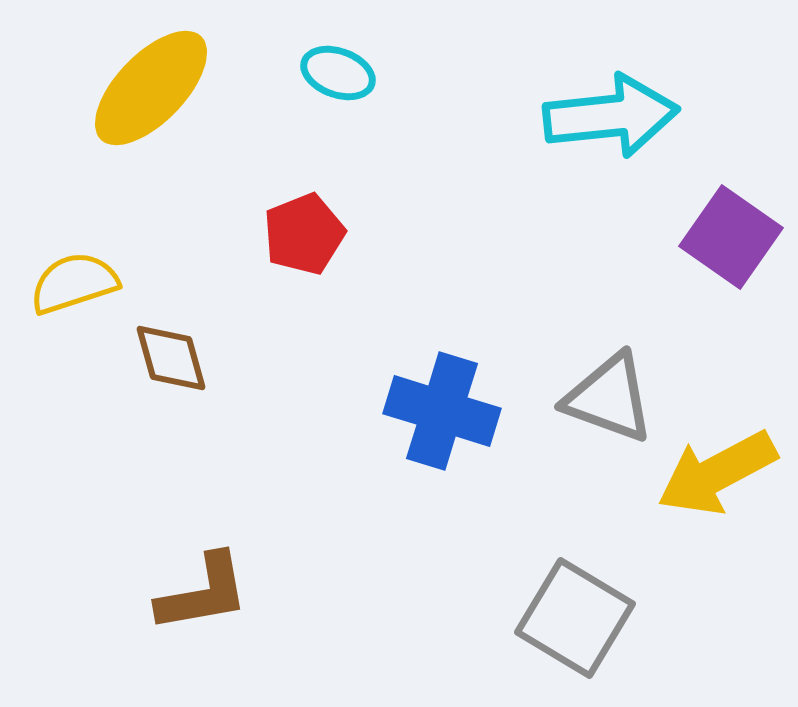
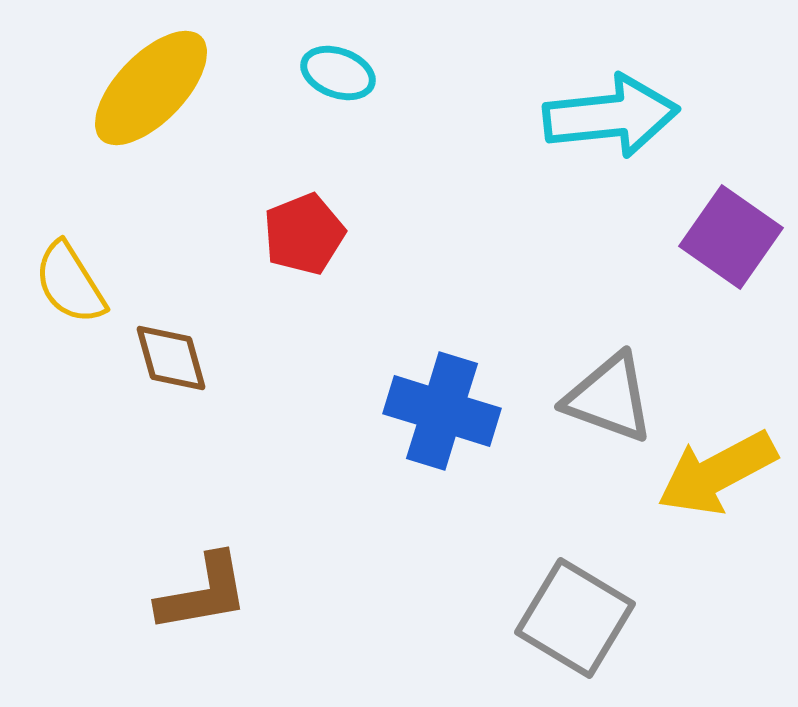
yellow semicircle: moved 4 px left; rotated 104 degrees counterclockwise
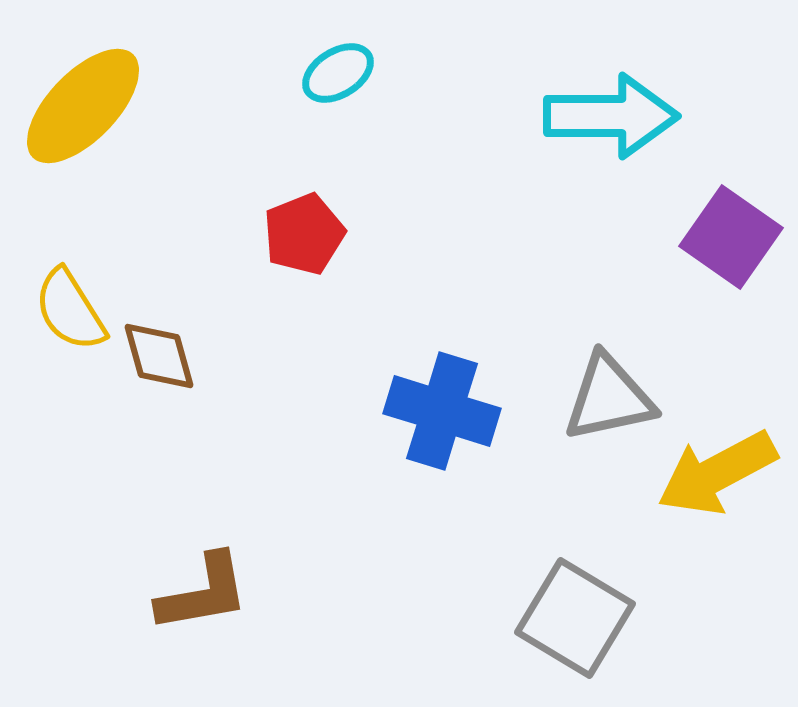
cyan ellipse: rotated 52 degrees counterclockwise
yellow ellipse: moved 68 px left, 18 px down
cyan arrow: rotated 6 degrees clockwise
yellow semicircle: moved 27 px down
brown diamond: moved 12 px left, 2 px up
gray triangle: rotated 32 degrees counterclockwise
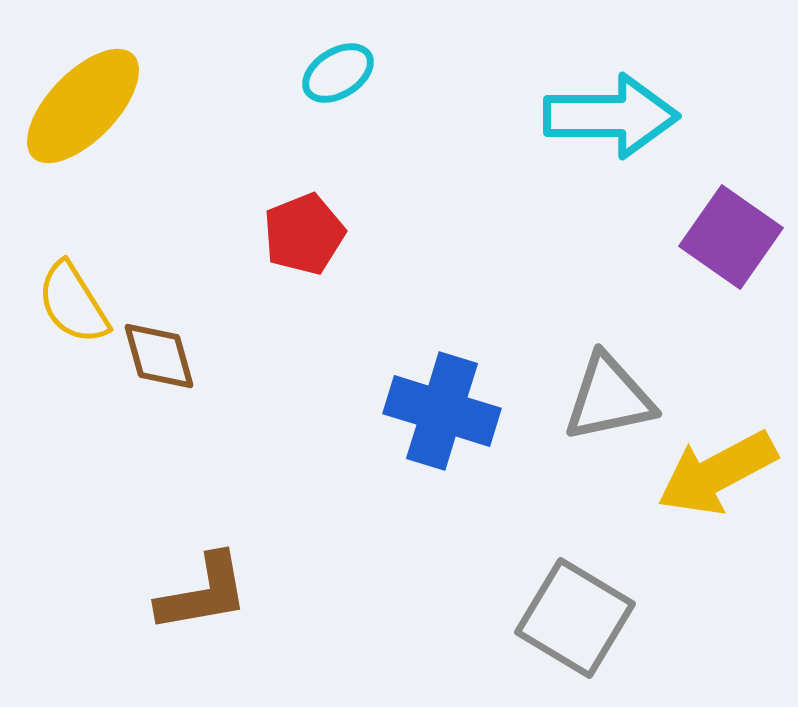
yellow semicircle: moved 3 px right, 7 px up
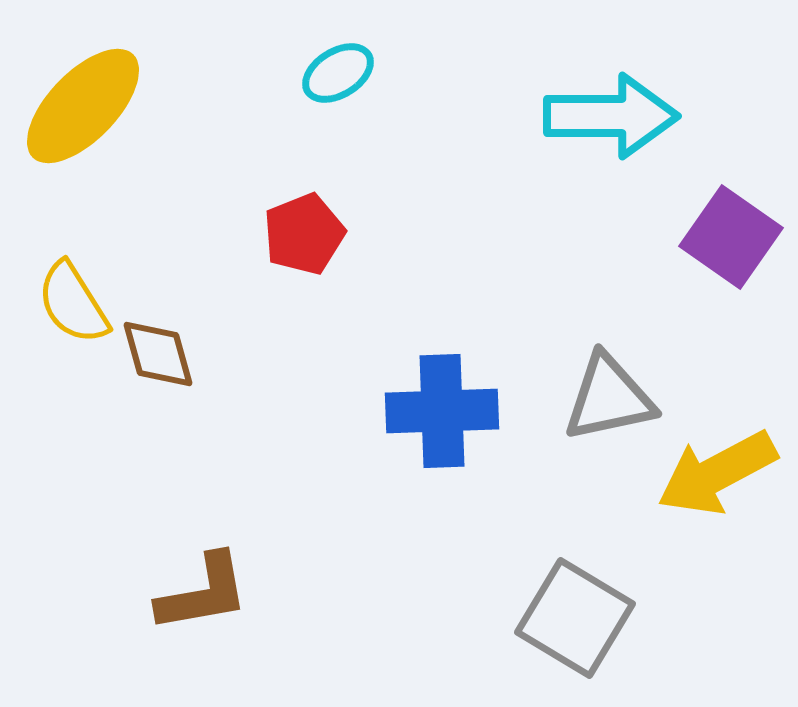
brown diamond: moved 1 px left, 2 px up
blue cross: rotated 19 degrees counterclockwise
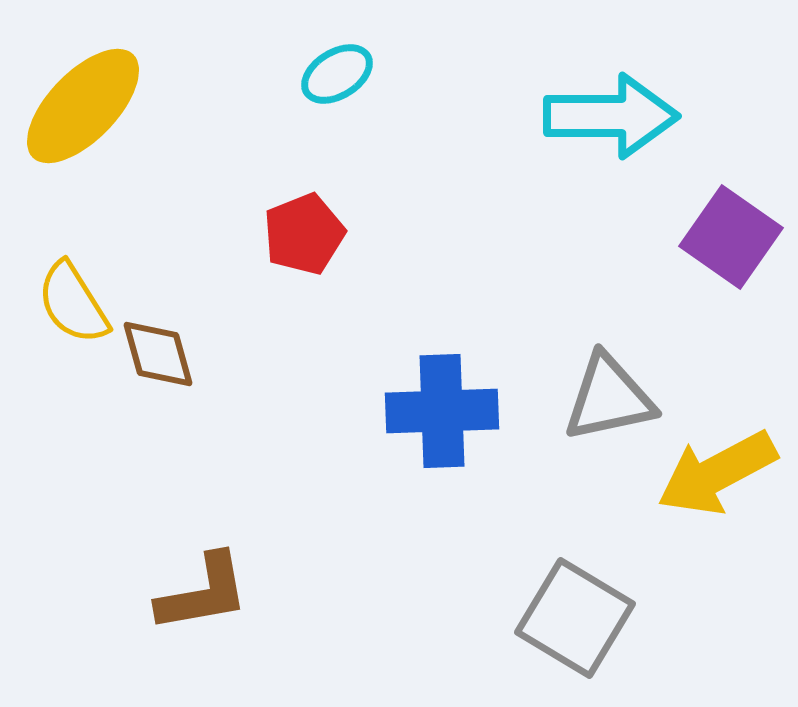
cyan ellipse: moved 1 px left, 1 px down
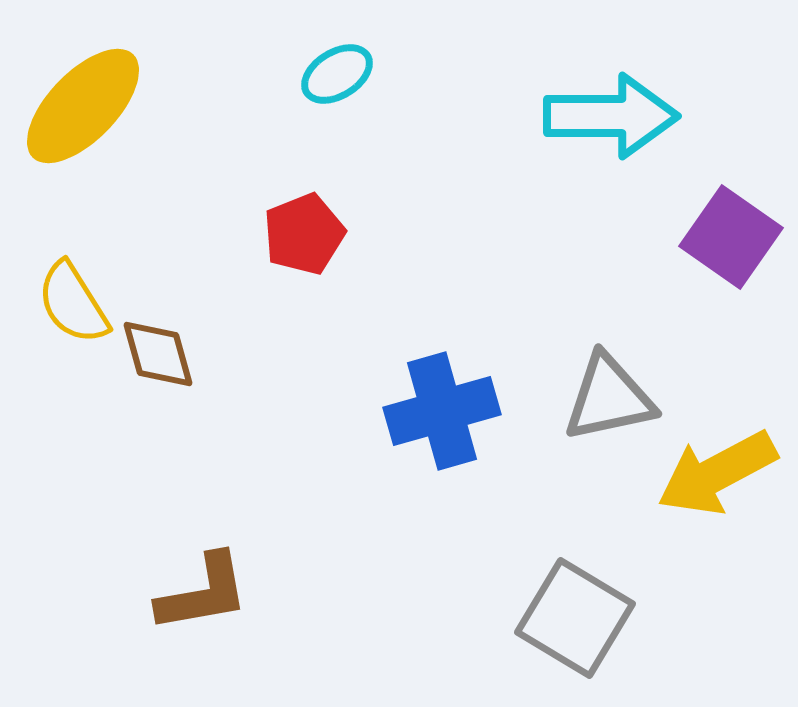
blue cross: rotated 14 degrees counterclockwise
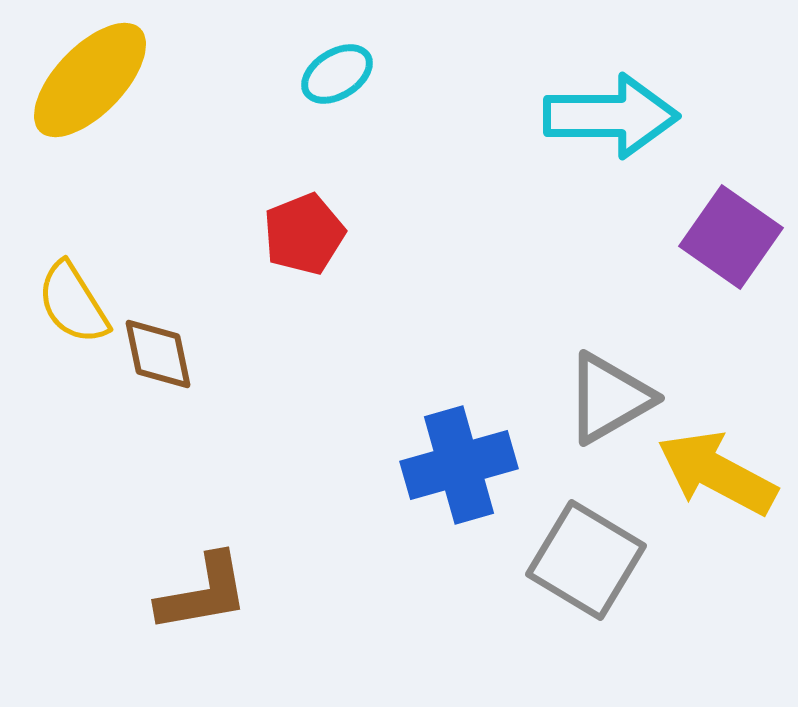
yellow ellipse: moved 7 px right, 26 px up
brown diamond: rotated 4 degrees clockwise
gray triangle: rotated 18 degrees counterclockwise
blue cross: moved 17 px right, 54 px down
yellow arrow: rotated 56 degrees clockwise
gray square: moved 11 px right, 58 px up
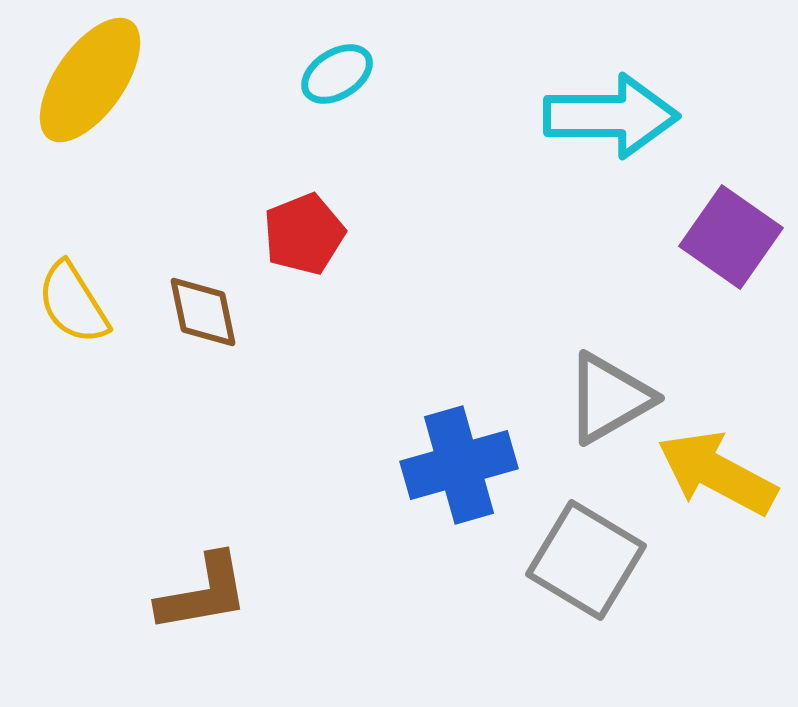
yellow ellipse: rotated 9 degrees counterclockwise
brown diamond: moved 45 px right, 42 px up
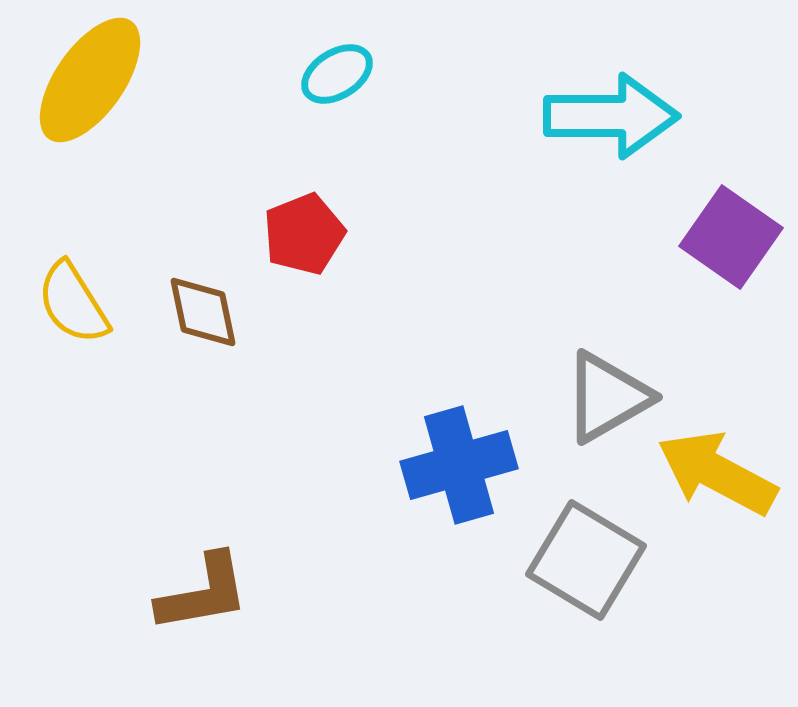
gray triangle: moved 2 px left, 1 px up
